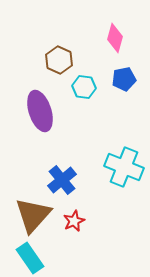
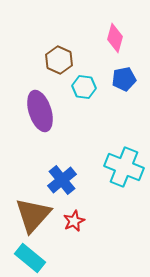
cyan rectangle: rotated 16 degrees counterclockwise
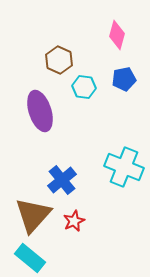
pink diamond: moved 2 px right, 3 px up
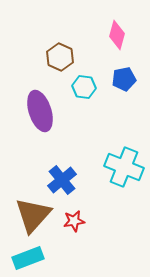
brown hexagon: moved 1 px right, 3 px up
red star: rotated 15 degrees clockwise
cyan rectangle: moved 2 px left; rotated 60 degrees counterclockwise
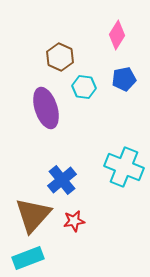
pink diamond: rotated 16 degrees clockwise
purple ellipse: moved 6 px right, 3 px up
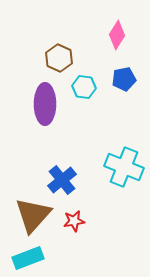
brown hexagon: moved 1 px left, 1 px down
purple ellipse: moved 1 px left, 4 px up; rotated 18 degrees clockwise
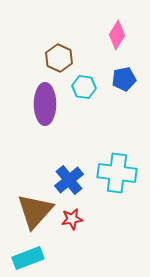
cyan cross: moved 7 px left, 6 px down; rotated 15 degrees counterclockwise
blue cross: moved 7 px right
brown triangle: moved 2 px right, 4 px up
red star: moved 2 px left, 2 px up
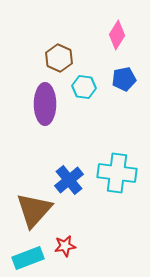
brown triangle: moved 1 px left, 1 px up
red star: moved 7 px left, 27 px down
